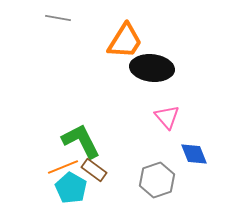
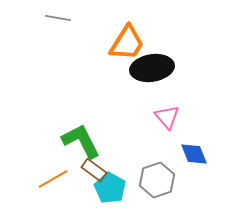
orange trapezoid: moved 2 px right, 2 px down
black ellipse: rotated 15 degrees counterclockwise
orange line: moved 10 px left, 12 px down; rotated 8 degrees counterclockwise
cyan pentagon: moved 39 px right
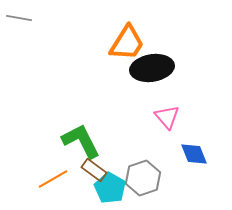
gray line: moved 39 px left
gray hexagon: moved 14 px left, 2 px up
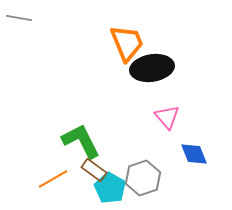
orange trapezoid: rotated 54 degrees counterclockwise
